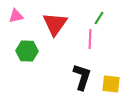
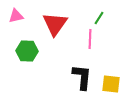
black L-shape: rotated 12 degrees counterclockwise
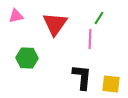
green hexagon: moved 7 px down
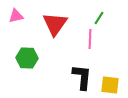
yellow square: moved 1 px left, 1 px down
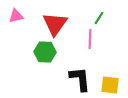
green hexagon: moved 18 px right, 6 px up
black L-shape: moved 2 px left, 2 px down; rotated 12 degrees counterclockwise
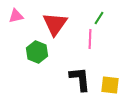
green hexagon: moved 8 px left; rotated 20 degrees clockwise
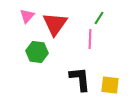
pink triangle: moved 11 px right; rotated 35 degrees counterclockwise
green hexagon: rotated 15 degrees counterclockwise
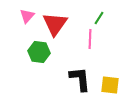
green hexagon: moved 2 px right
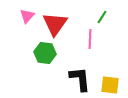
green line: moved 3 px right, 1 px up
green hexagon: moved 6 px right, 1 px down
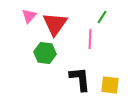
pink triangle: moved 2 px right
